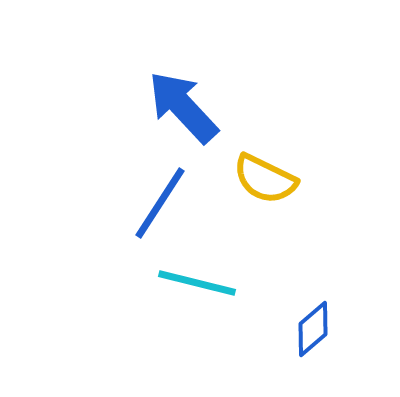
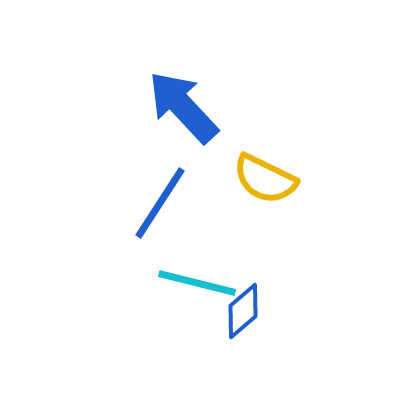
blue diamond: moved 70 px left, 18 px up
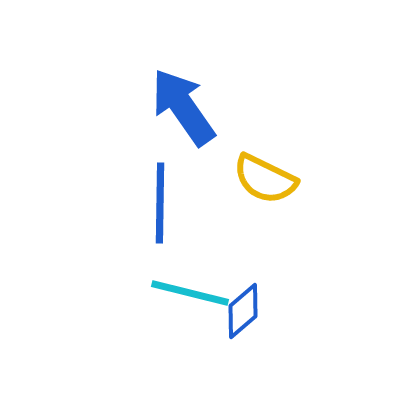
blue arrow: rotated 8 degrees clockwise
blue line: rotated 32 degrees counterclockwise
cyan line: moved 7 px left, 10 px down
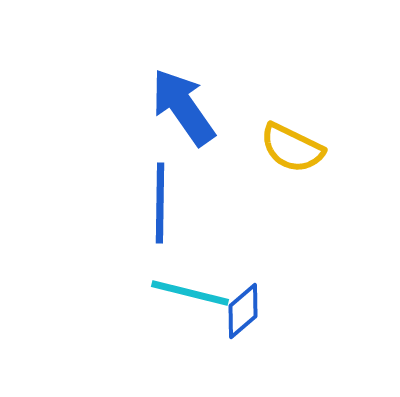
yellow semicircle: moved 27 px right, 31 px up
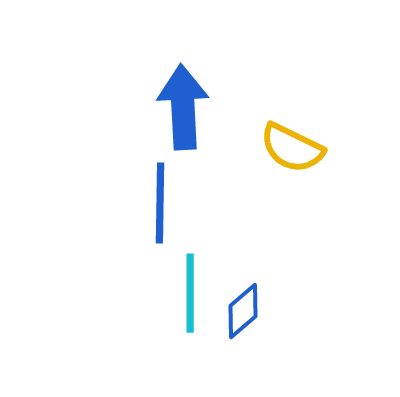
blue arrow: rotated 32 degrees clockwise
cyan line: rotated 76 degrees clockwise
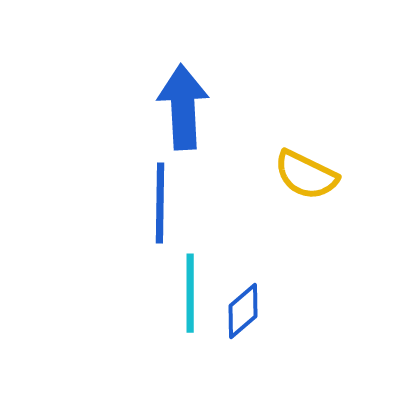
yellow semicircle: moved 14 px right, 27 px down
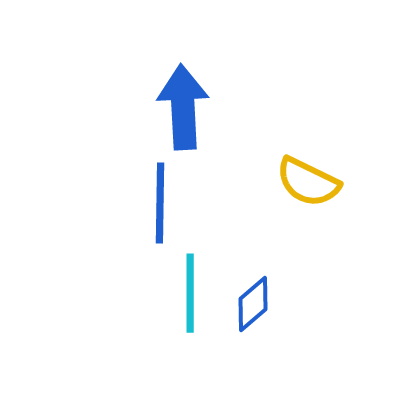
yellow semicircle: moved 2 px right, 7 px down
blue diamond: moved 10 px right, 7 px up
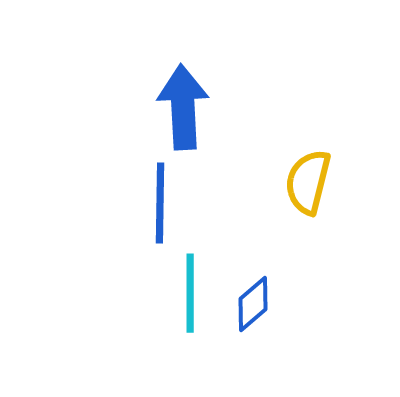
yellow semicircle: rotated 78 degrees clockwise
